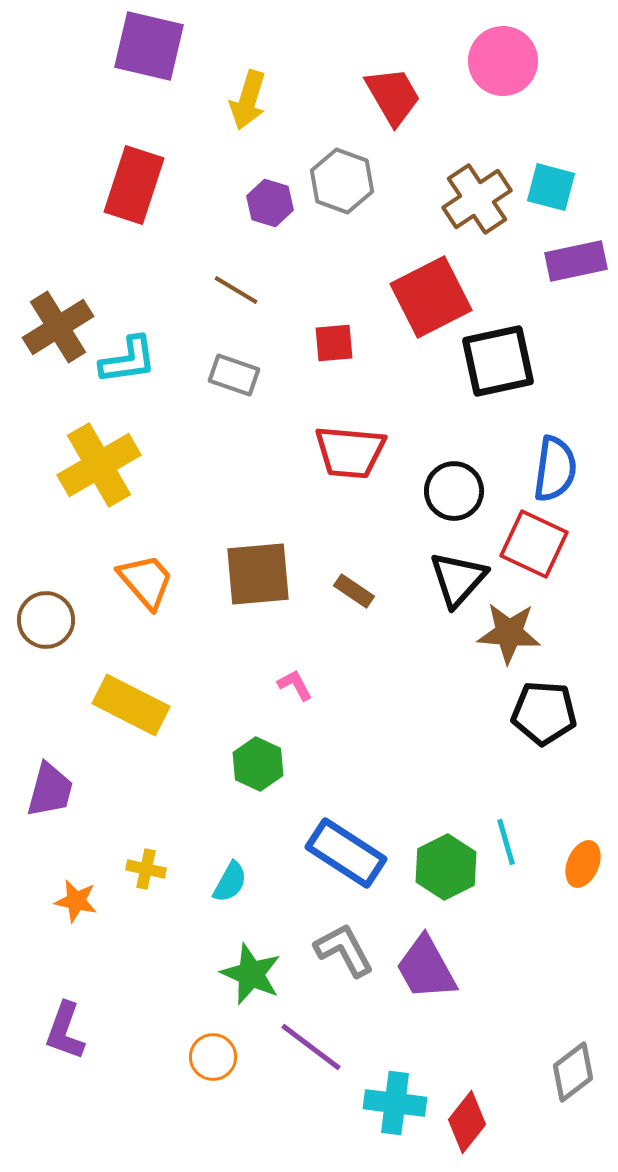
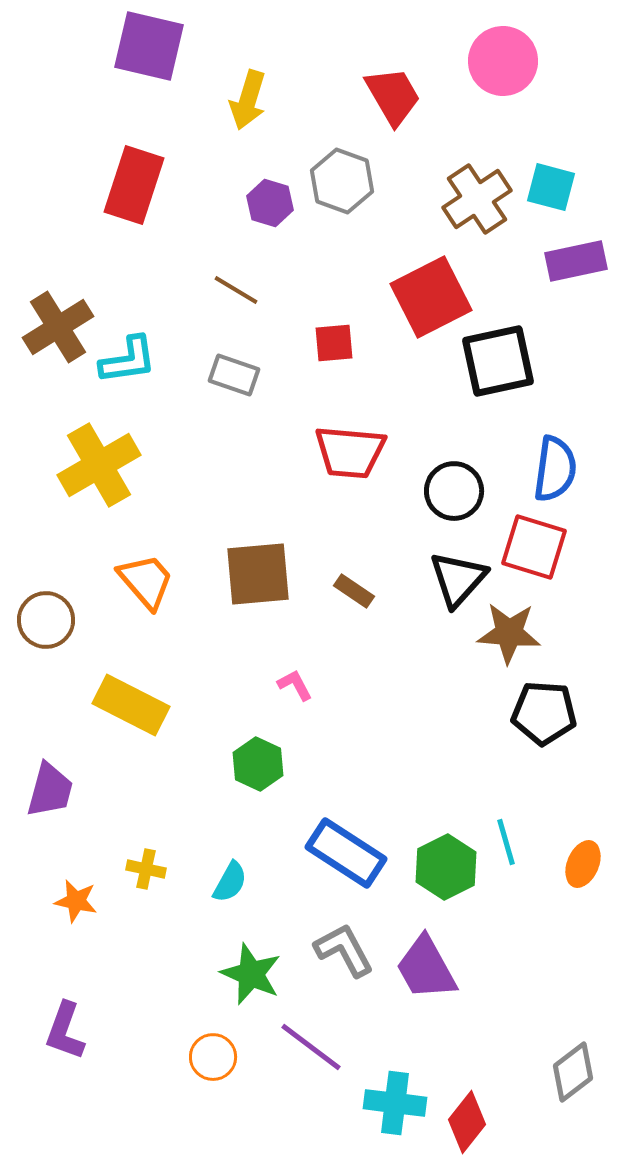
red square at (534, 544): moved 3 px down; rotated 8 degrees counterclockwise
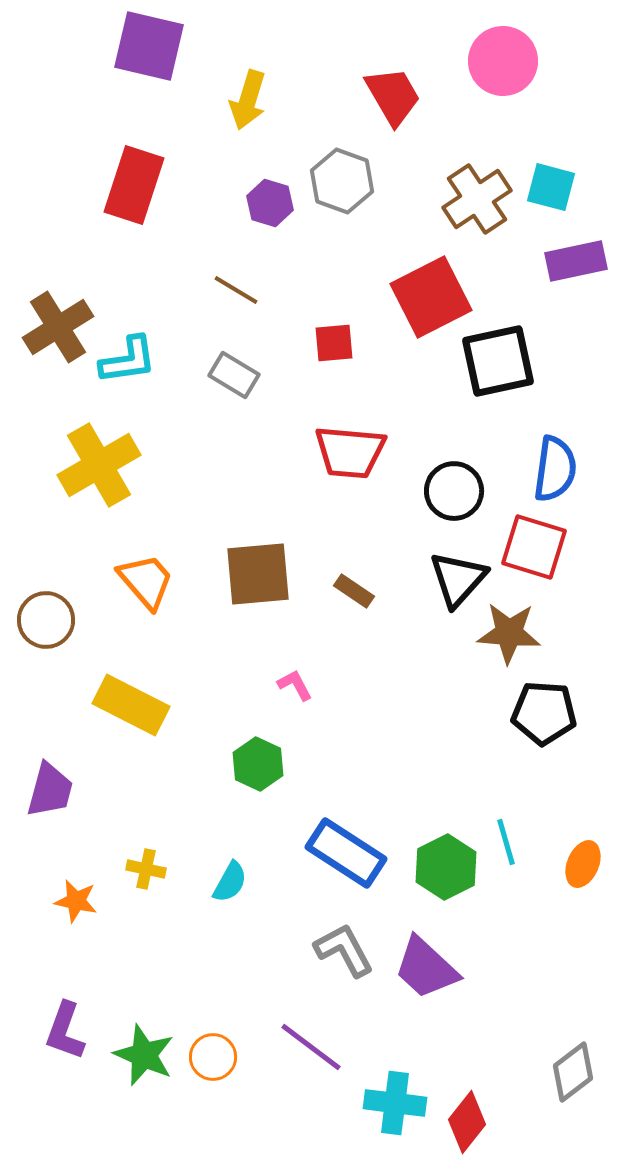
gray rectangle at (234, 375): rotated 12 degrees clockwise
purple trapezoid at (426, 968): rotated 18 degrees counterclockwise
green star at (251, 974): moved 107 px left, 81 px down
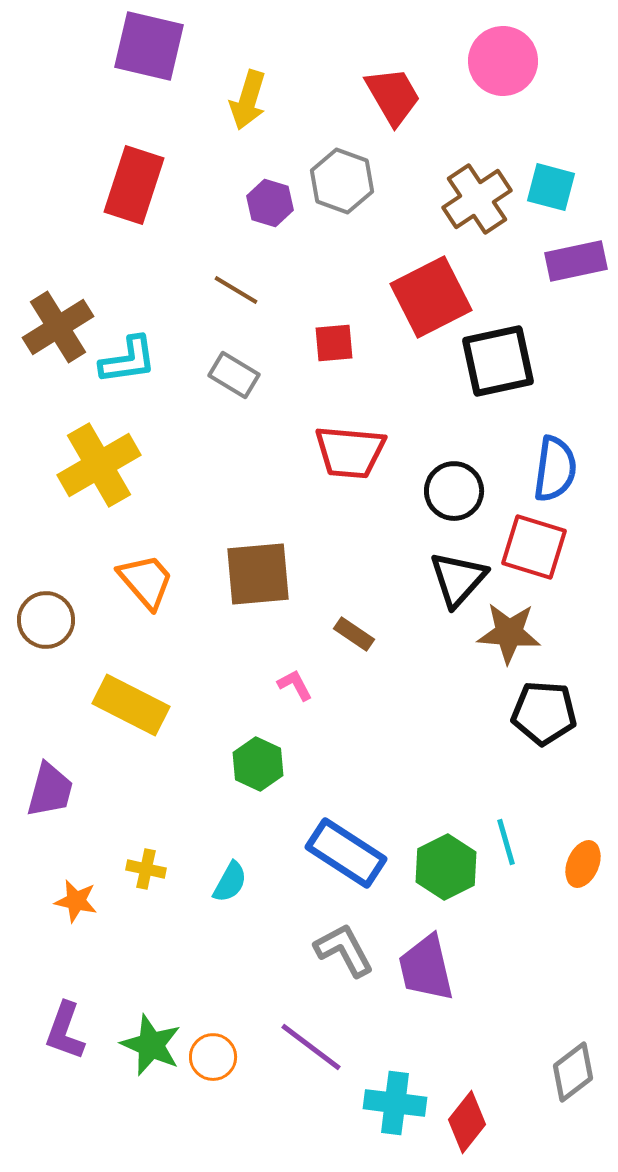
brown rectangle at (354, 591): moved 43 px down
purple trapezoid at (426, 968): rotated 34 degrees clockwise
green star at (144, 1055): moved 7 px right, 10 px up
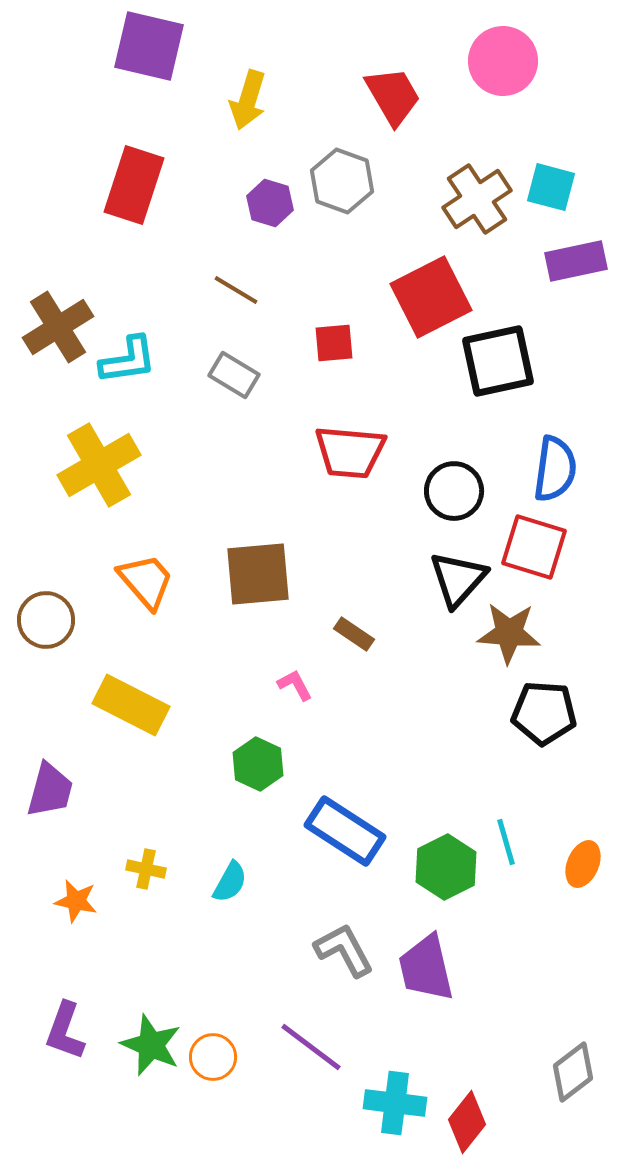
blue rectangle at (346, 853): moved 1 px left, 22 px up
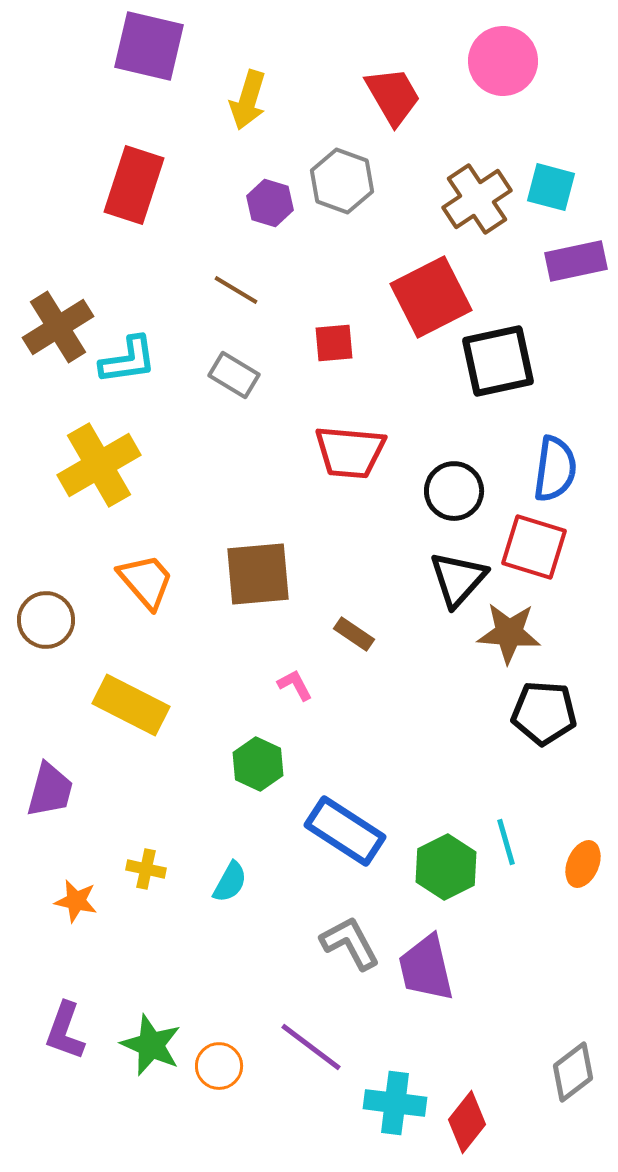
gray L-shape at (344, 950): moved 6 px right, 7 px up
orange circle at (213, 1057): moved 6 px right, 9 px down
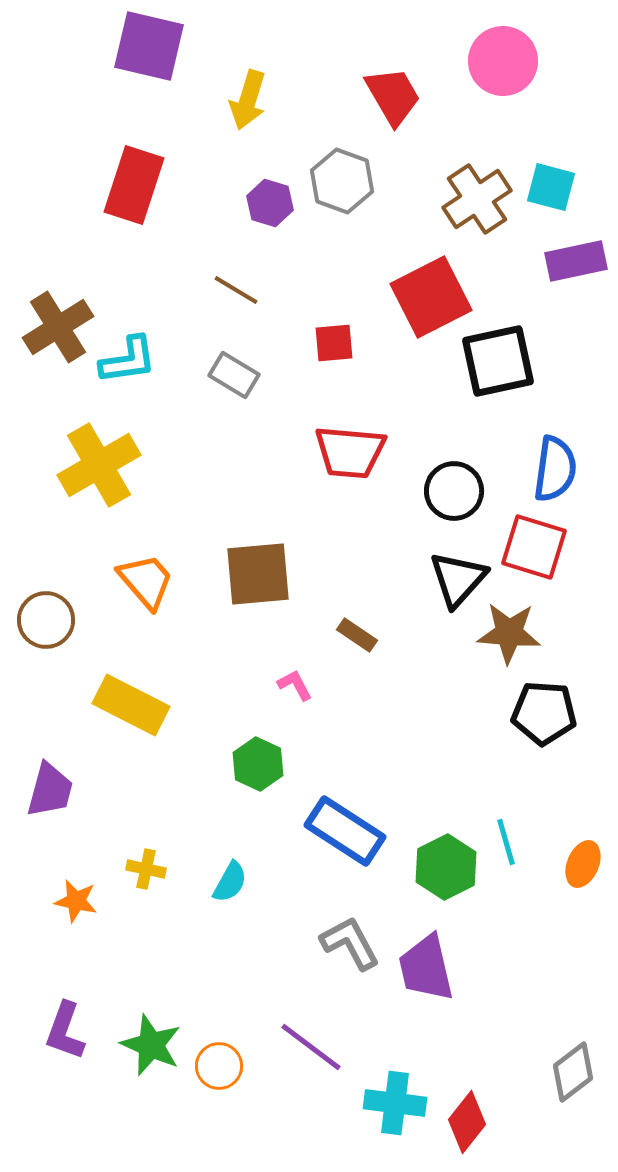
brown rectangle at (354, 634): moved 3 px right, 1 px down
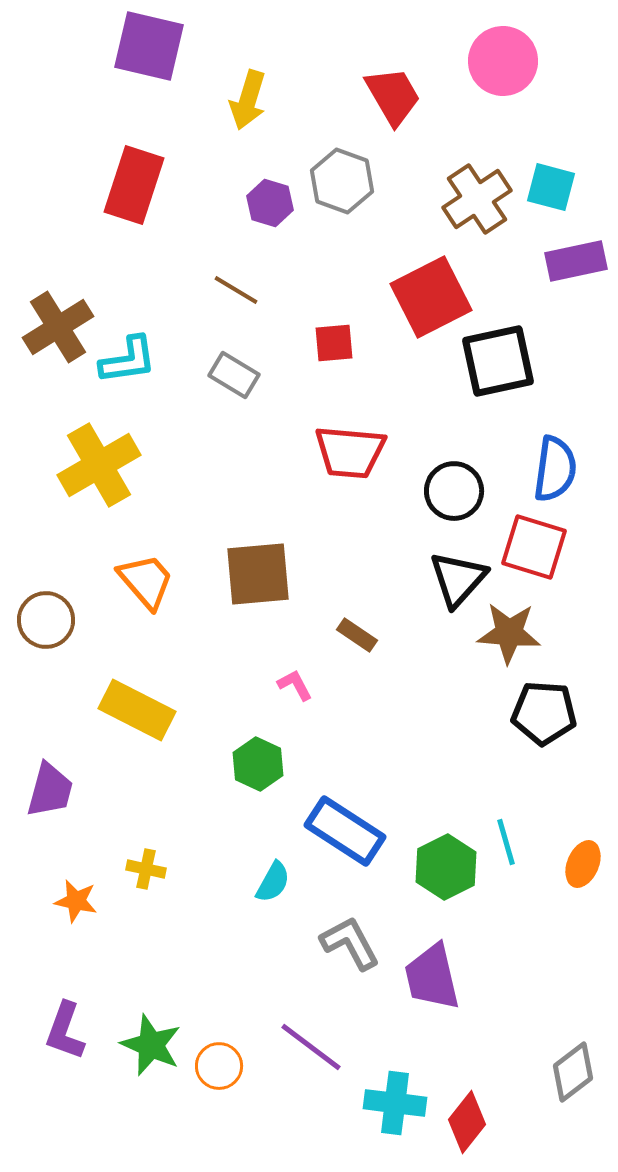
yellow rectangle at (131, 705): moved 6 px right, 5 px down
cyan semicircle at (230, 882): moved 43 px right
purple trapezoid at (426, 968): moved 6 px right, 9 px down
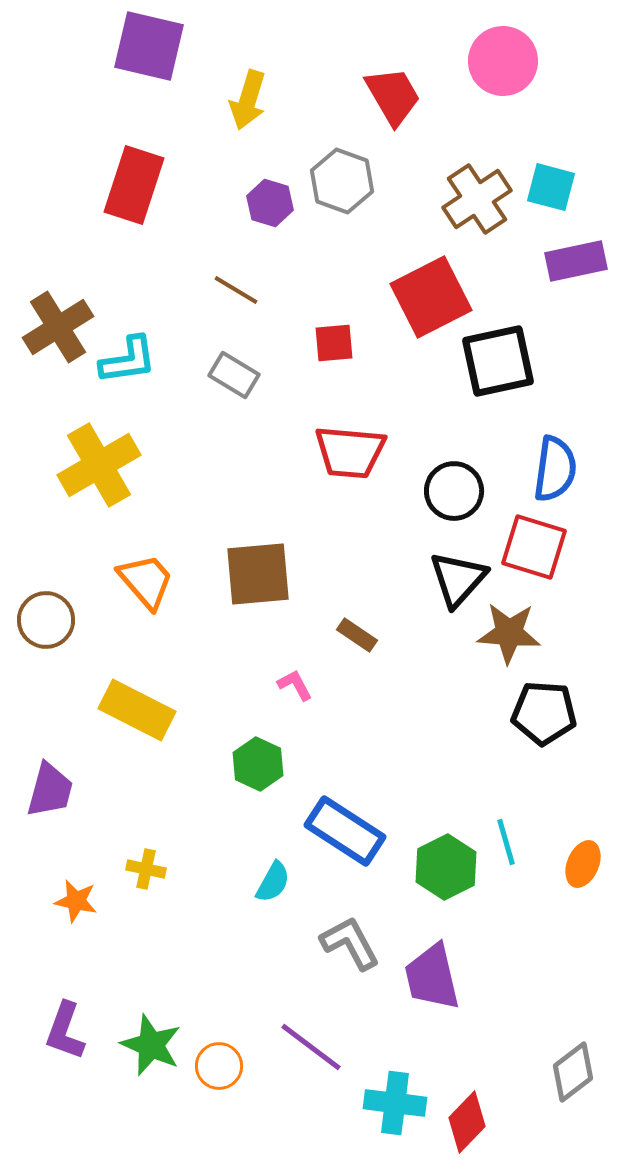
red diamond at (467, 1122): rotated 6 degrees clockwise
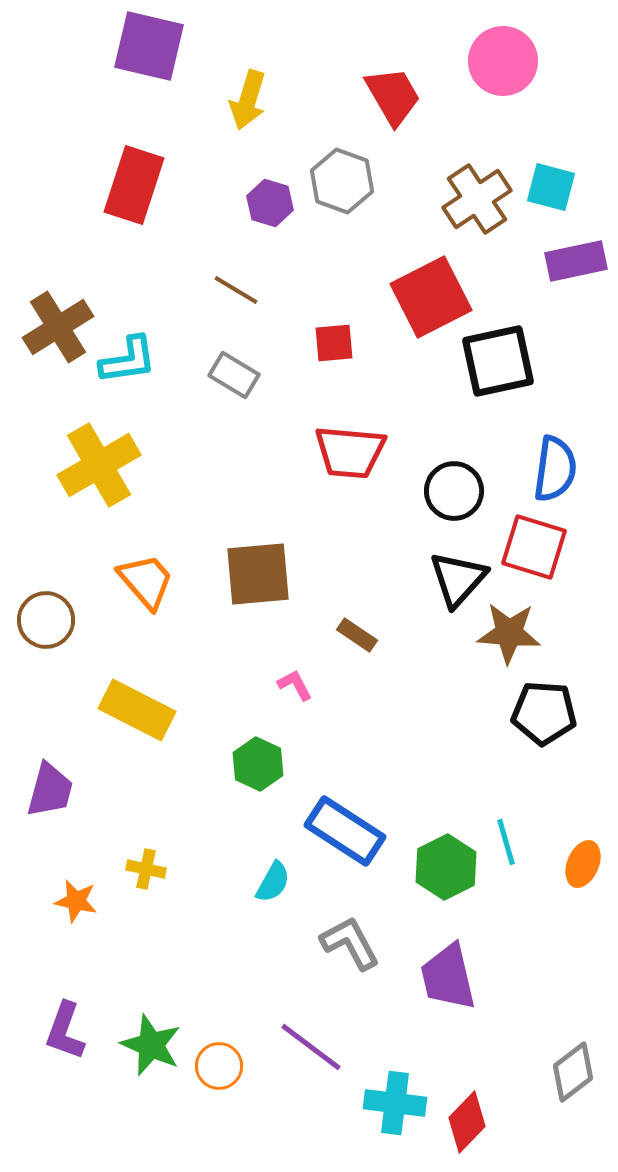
purple trapezoid at (432, 977): moved 16 px right
